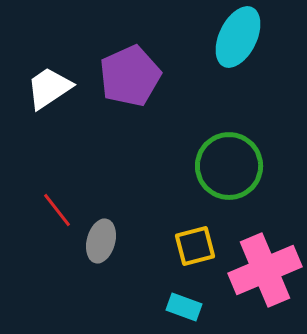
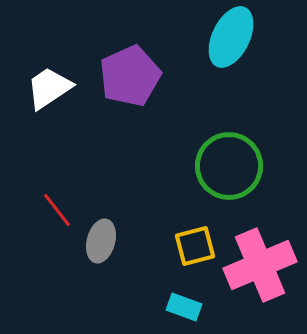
cyan ellipse: moved 7 px left
pink cross: moved 5 px left, 5 px up
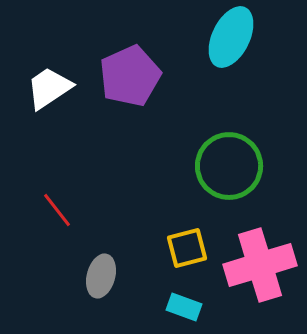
gray ellipse: moved 35 px down
yellow square: moved 8 px left, 2 px down
pink cross: rotated 6 degrees clockwise
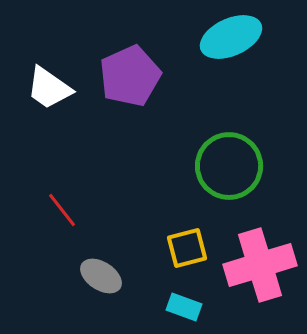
cyan ellipse: rotated 40 degrees clockwise
white trapezoid: rotated 111 degrees counterclockwise
red line: moved 5 px right
gray ellipse: rotated 72 degrees counterclockwise
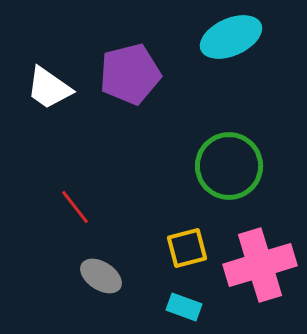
purple pentagon: moved 2 px up; rotated 10 degrees clockwise
red line: moved 13 px right, 3 px up
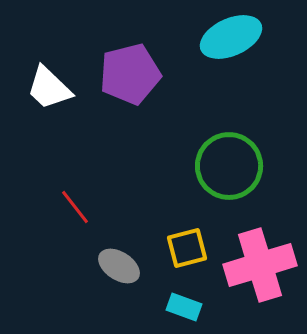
white trapezoid: rotated 9 degrees clockwise
gray ellipse: moved 18 px right, 10 px up
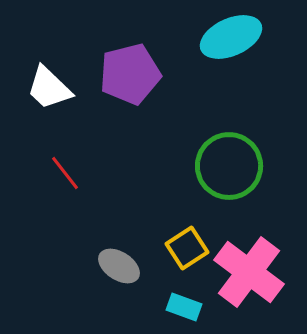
red line: moved 10 px left, 34 px up
yellow square: rotated 18 degrees counterclockwise
pink cross: moved 11 px left, 7 px down; rotated 36 degrees counterclockwise
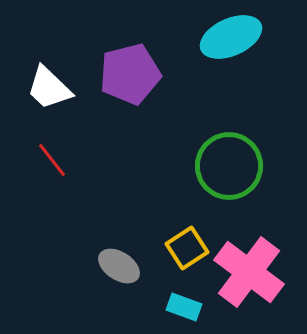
red line: moved 13 px left, 13 px up
